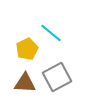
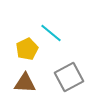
gray square: moved 12 px right
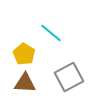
yellow pentagon: moved 3 px left, 5 px down; rotated 15 degrees counterclockwise
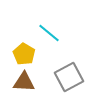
cyan line: moved 2 px left
brown triangle: moved 1 px left, 1 px up
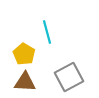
cyan line: moved 2 px left, 1 px up; rotated 35 degrees clockwise
brown triangle: moved 1 px right
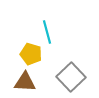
yellow pentagon: moved 7 px right; rotated 15 degrees counterclockwise
gray square: moved 2 px right; rotated 16 degrees counterclockwise
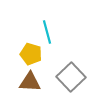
brown triangle: moved 5 px right
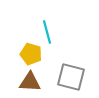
gray square: rotated 32 degrees counterclockwise
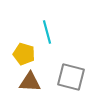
yellow pentagon: moved 7 px left
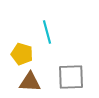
yellow pentagon: moved 2 px left
gray square: rotated 16 degrees counterclockwise
